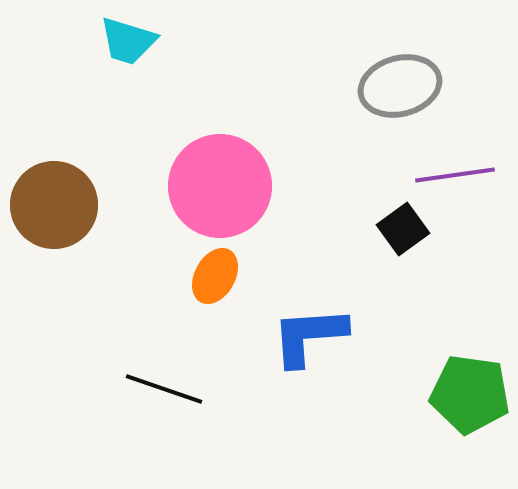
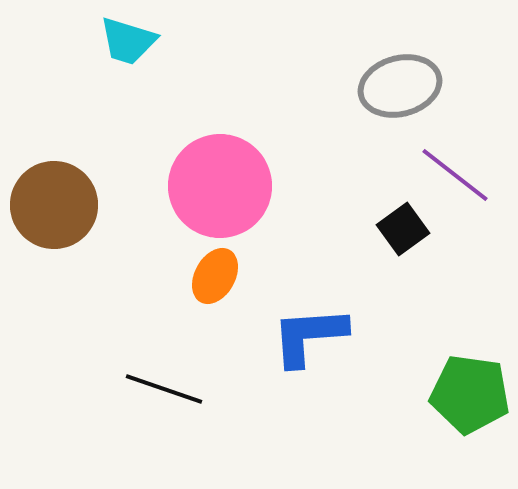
purple line: rotated 46 degrees clockwise
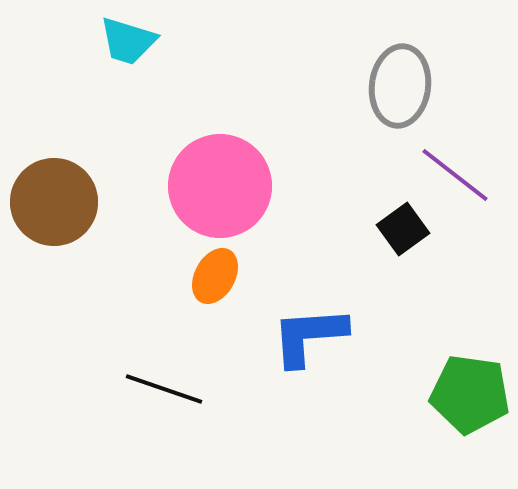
gray ellipse: rotated 68 degrees counterclockwise
brown circle: moved 3 px up
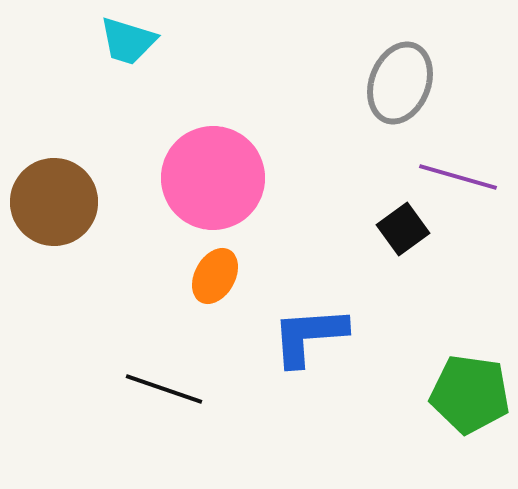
gray ellipse: moved 3 px up; rotated 14 degrees clockwise
purple line: moved 3 px right, 2 px down; rotated 22 degrees counterclockwise
pink circle: moved 7 px left, 8 px up
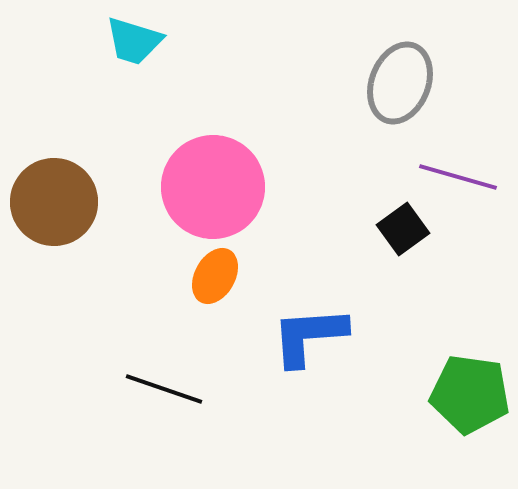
cyan trapezoid: moved 6 px right
pink circle: moved 9 px down
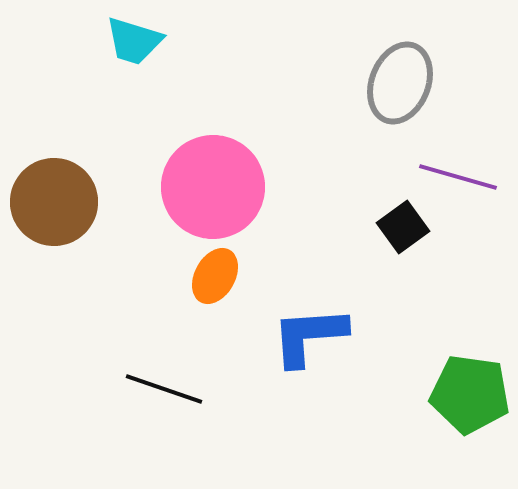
black square: moved 2 px up
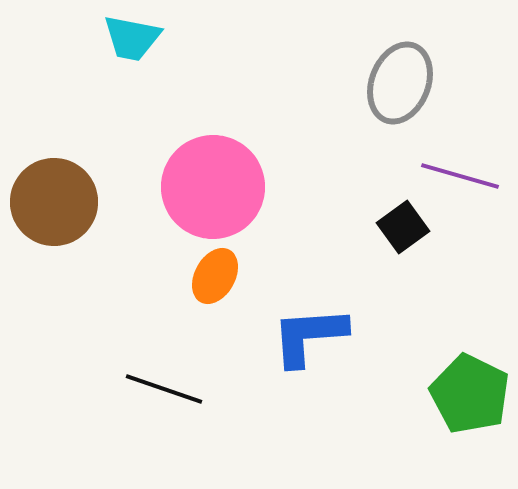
cyan trapezoid: moved 2 px left, 3 px up; rotated 6 degrees counterclockwise
purple line: moved 2 px right, 1 px up
green pentagon: rotated 18 degrees clockwise
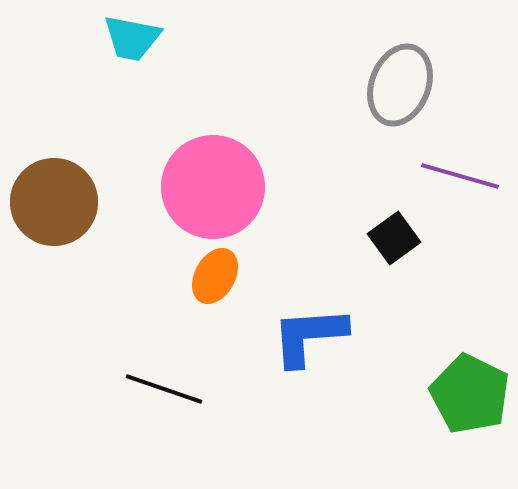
gray ellipse: moved 2 px down
black square: moved 9 px left, 11 px down
